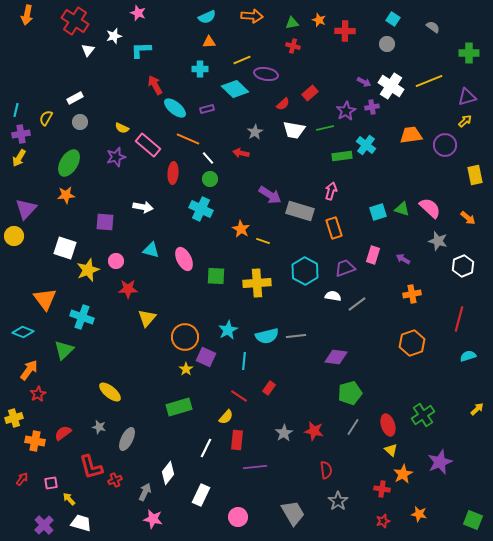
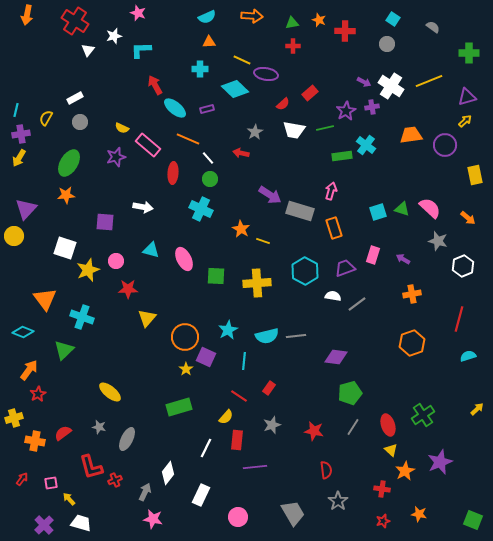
red cross at (293, 46): rotated 16 degrees counterclockwise
yellow line at (242, 60): rotated 48 degrees clockwise
gray star at (284, 433): moved 12 px left, 8 px up; rotated 12 degrees clockwise
orange star at (403, 474): moved 2 px right, 3 px up
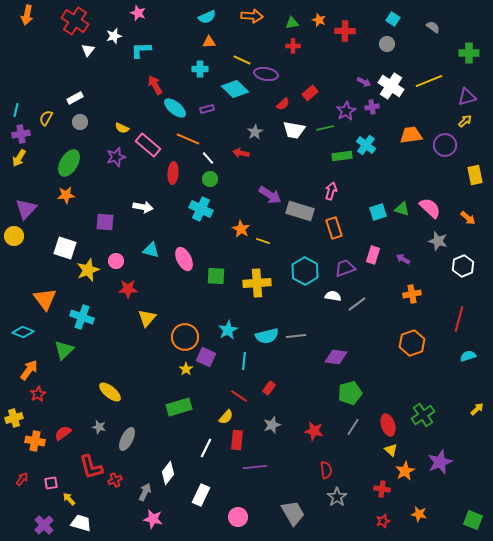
gray star at (338, 501): moved 1 px left, 4 px up
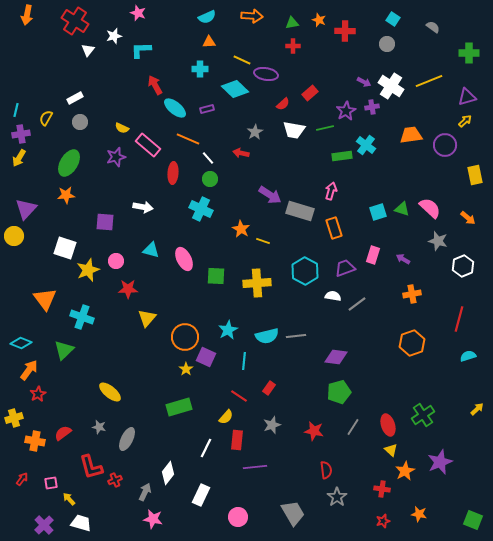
cyan diamond at (23, 332): moved 2 px left, 11 px down
green pentagon at (350, 393): moved 11 px left, 1 px up
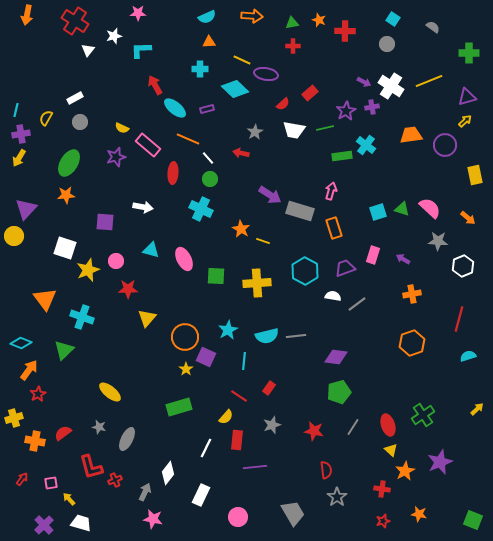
pink star at (138, 13): rotated 21 degrees counterclockwise
gray star at (438, 241): rotated 12 degrees counterclockwise
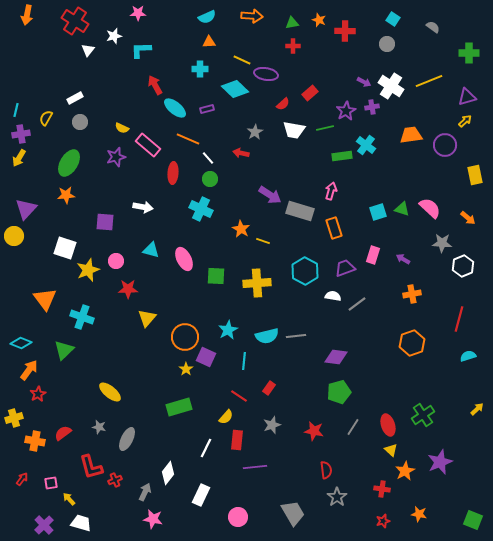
gray star at (438, 241): moved 4 px right, 2 px down
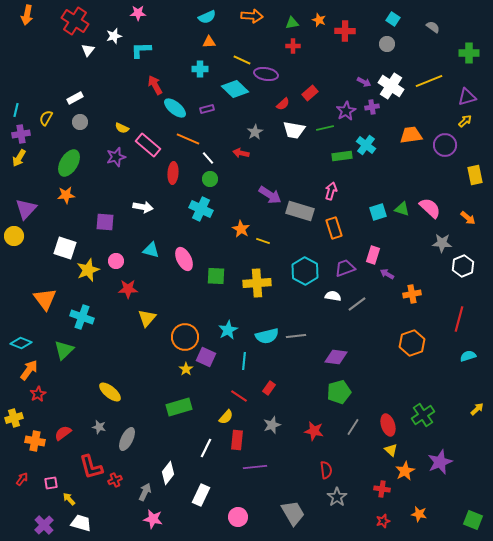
purple arrow at (403, 259): moved 16 px left, 15 px down
